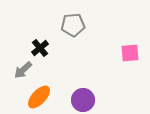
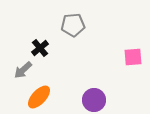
pink square: moved 3 px right, 4 px down
purple circle: moved 11 px right
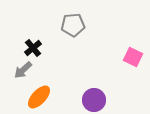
black cross: moved 7 px left
pink square: rotated 30 degrees clockwise
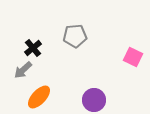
gray pentagon: moved 2 px right, 11 px down
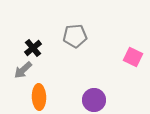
orange ellipse: rotated 45 degrees counterclockwise
